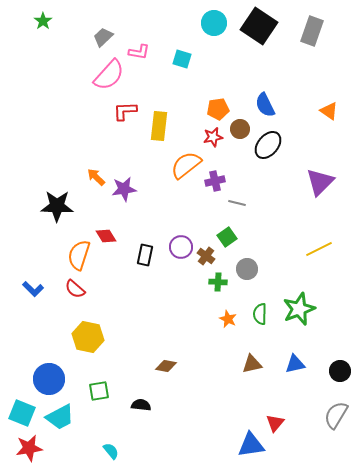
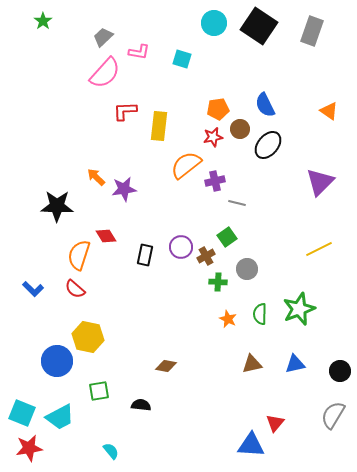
pink semicircle at (109, 75): moved 4 px left, 2 px up
brown cross at (206, 256): rotated 24 degrees clockwise
blue circle at (49, 379): moved 8 px right, 18 px up
gray semicircle at (336, 415): moved 3 px left
blue triangle at (251, 445): rotated 12 degrees clockwise
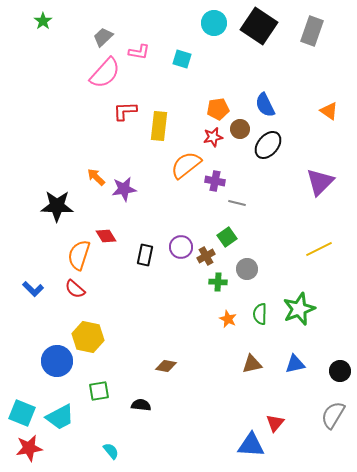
purple cross at (215, 181): rotated 24 degrees clockwise
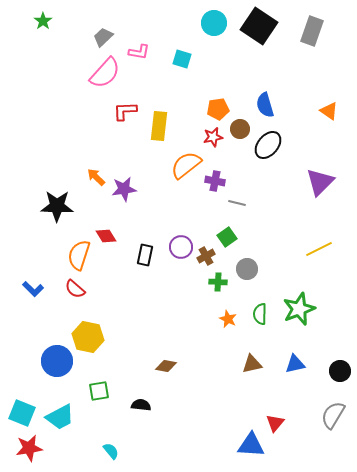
blue semicircle at (265, 105): rotated 10 degrees clockwise
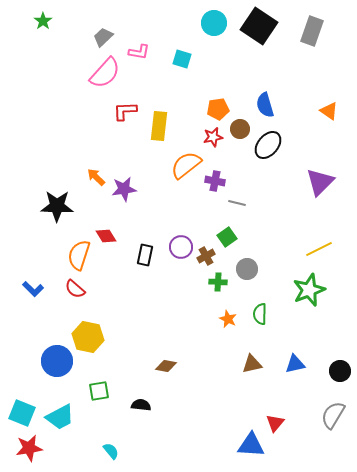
green star at (299, 309): moved 10 px right, 19 px up
